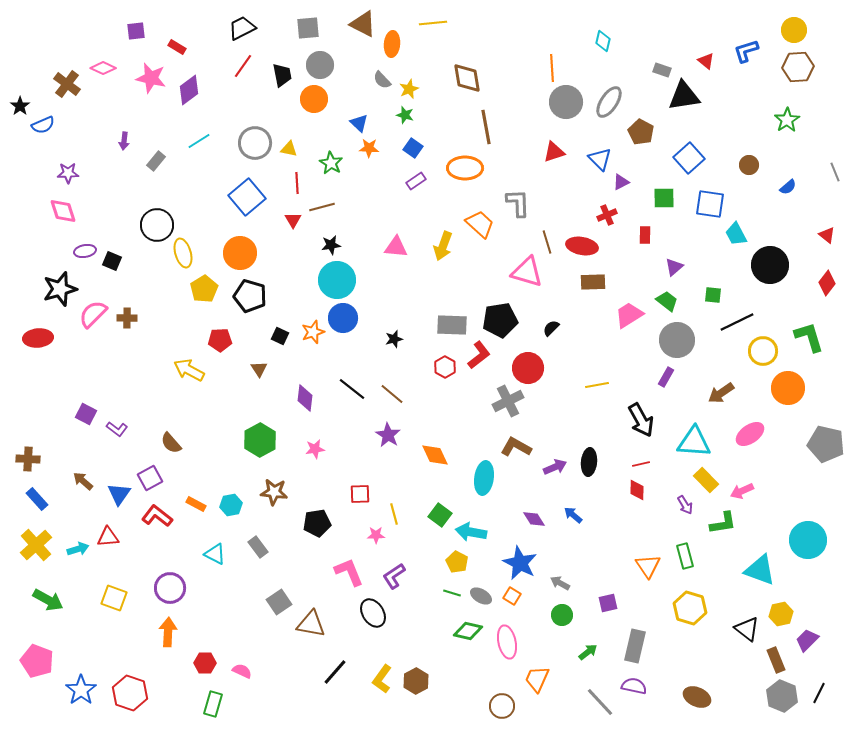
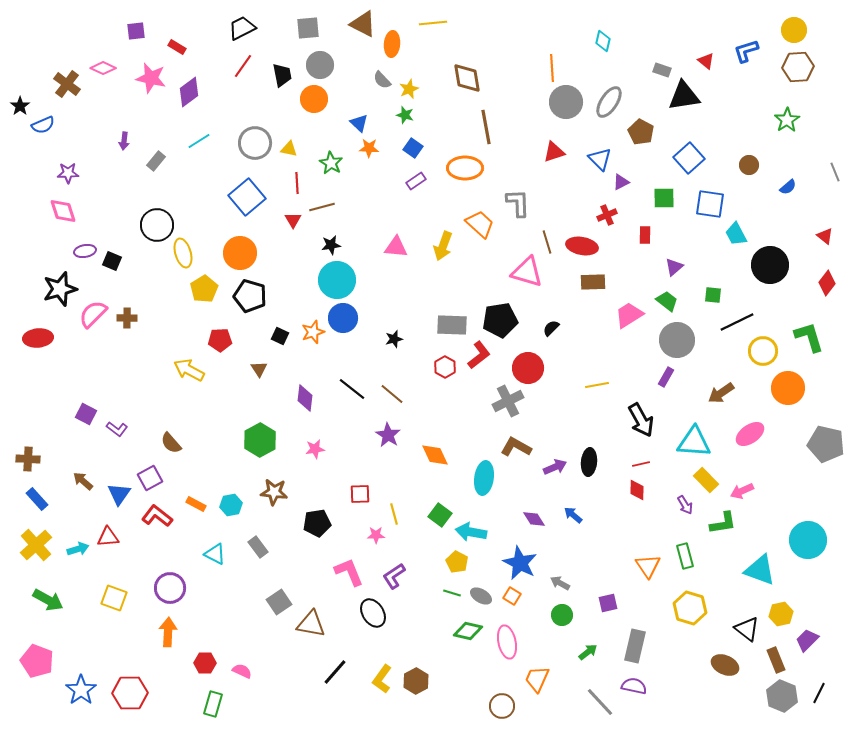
purple diamond at (189, 90): moved 2 px down
red triangle at (827, 235): moved 2 px left, 1 px down
red hexagon at (130, 693): rotated 20 degrees counterclockwise
brown ellipse at (697, 697): moved 28 px right, 32 px up
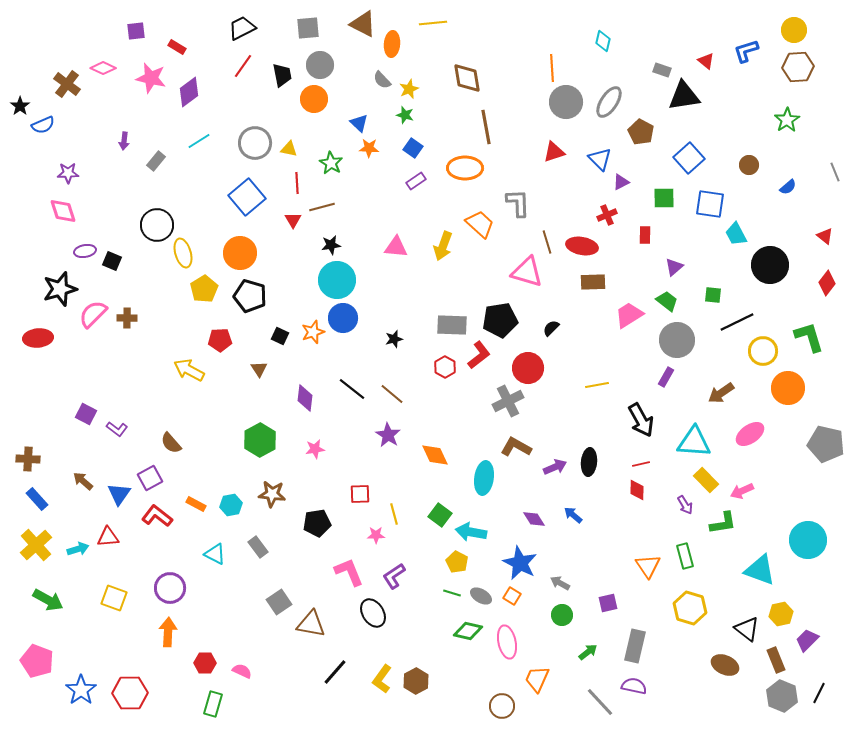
brown star at (274, 492): moved 2 px left, 2 px down
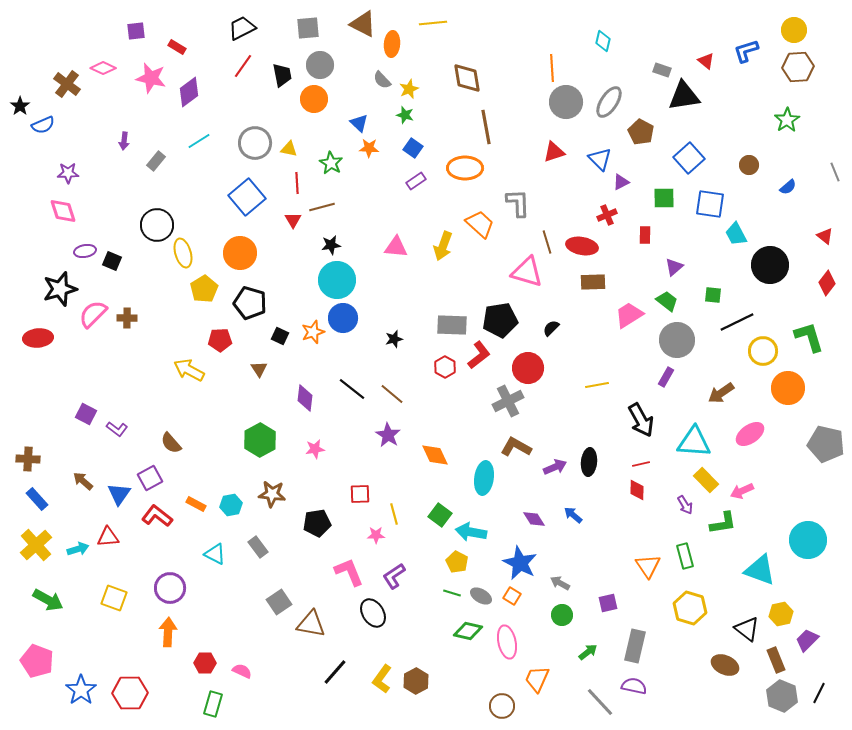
black pentagon at (250, 296): moved 7 px down
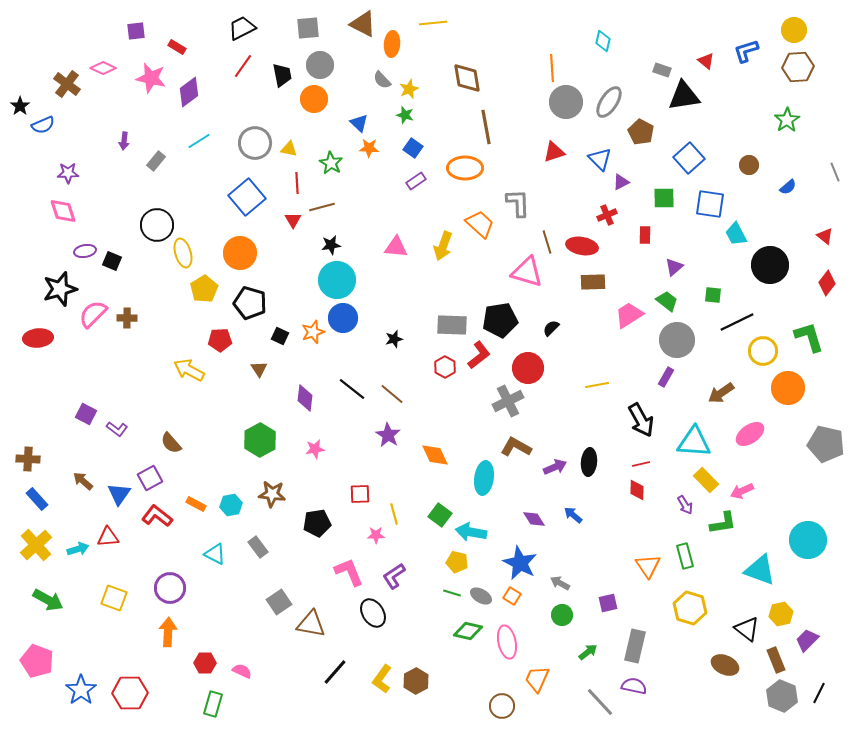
yellow pentagon at (457, 562): rotated 15 degrees counterclockwise
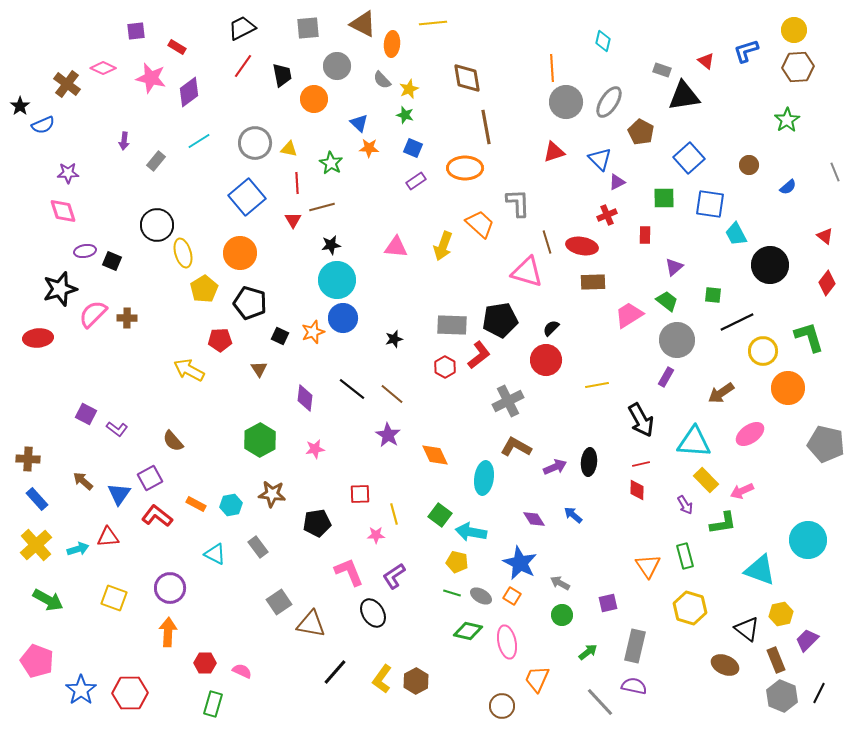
gray circle at (320, 65): moved 17 px right, 1 px down
blue square at (413, 148): rotated 12 degrees counterclockwise
purple triangle at (621, 182): moved 4 px left
red circle at (528, 368): moved 18 px right, 8 px up
brown semicircle at (171, 443): moved 2 px right, 2 px up
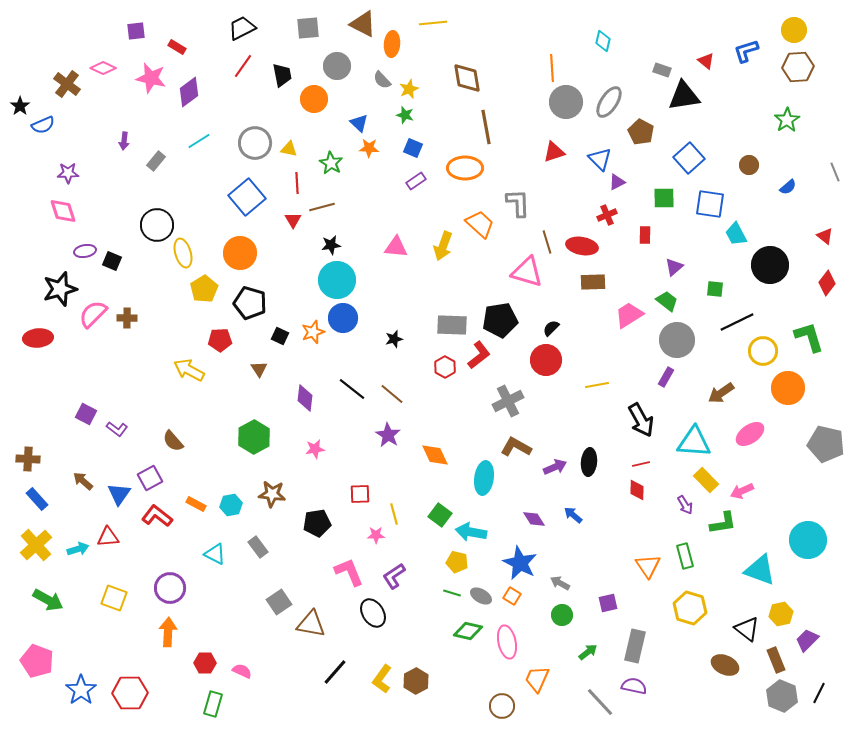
green square at (713, 295): moved 2 px right, 6 px up
green hexagon at (260, 440): moved 6 px left, 3 px up
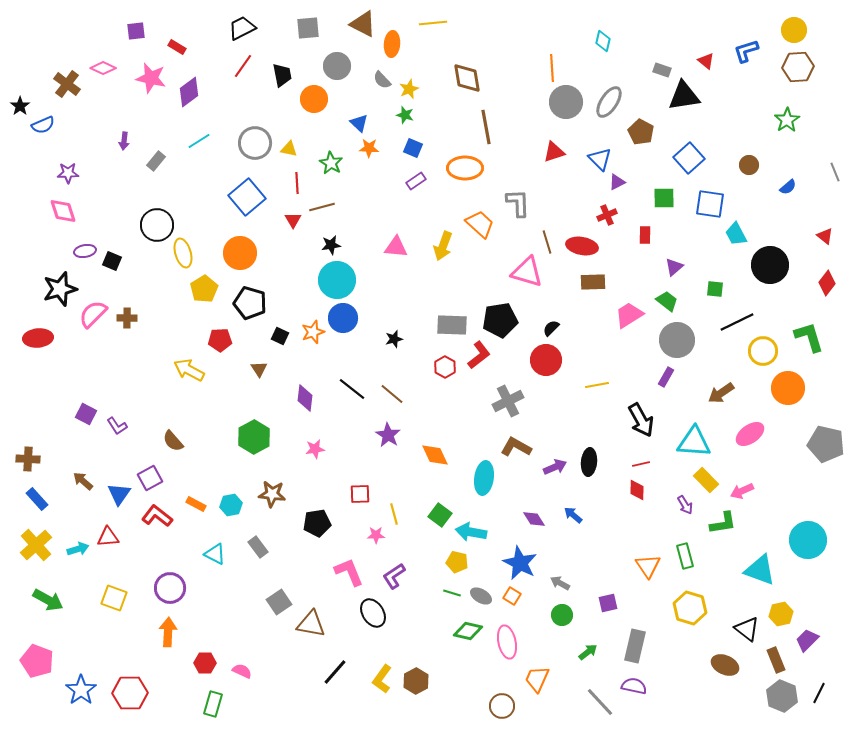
purple L-shape at (117, 429): moved 3 px up; rotated 20 degrees clockwise
